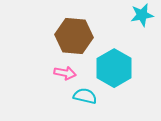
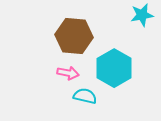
pink arrow: moved 3 px right
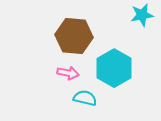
cyan semicircle: moved 2 px down
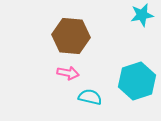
brown hexagon: moved 3 px left
cyan hexagon: moved 23 px right, 13 px down; rotated 12 degrees clockwise
cyan semicircle: moved 5 px right, 1 px up
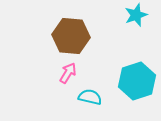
cyan star: moved 6 px left; rotated 10 degrees counterclockwise
pink arrow: rotated 70 degrees counterclockwise
